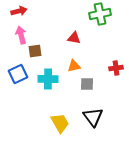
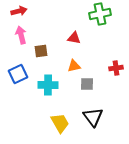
brown square: moved 6 px right
cyan cross: moved 6 px down
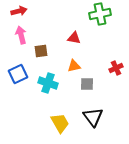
red cross: rotated 16 degrees counterclockwise
cyan cross: moved 2 px up; rotated 18 degrees clockwise
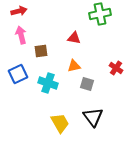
red cross: rotated 32 degrees counterclockwise
gray square: rotated 16 degrees clockwise
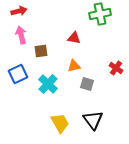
cyan cross: moved 1 px down; rotated 24 degrees clockwise
black triangle: moved 3 px down
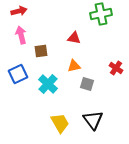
green cross: moved 1 px right
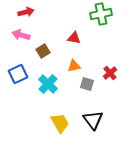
red arrow: moved 7 px right, 1 px down
pink arrow: rotated 60 degrees counterclockwise
brown square: moved 2 px right; rotated 24 degrees counterclockwise
red cross: moved 6 px left, 5 px down; rotated 16 degrees clockwise
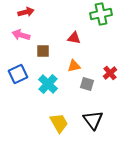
brown square: rotated 32 degrees clockwise
yellow trapezoid: moved 1 px left
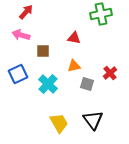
red arrow: rotated 35 degrees counterclockwise
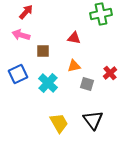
cyan cross: moved 1 px up
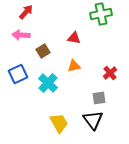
pink arrow: rotated 12 degrees counterclockwise
brown square: rotated 32 degrees counterclockwise
gray square: moved 12 px right, 14 px down; rotated 24 degrees counterclockwise
